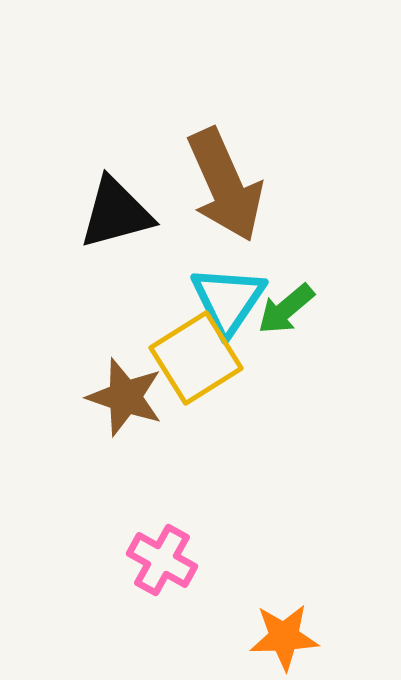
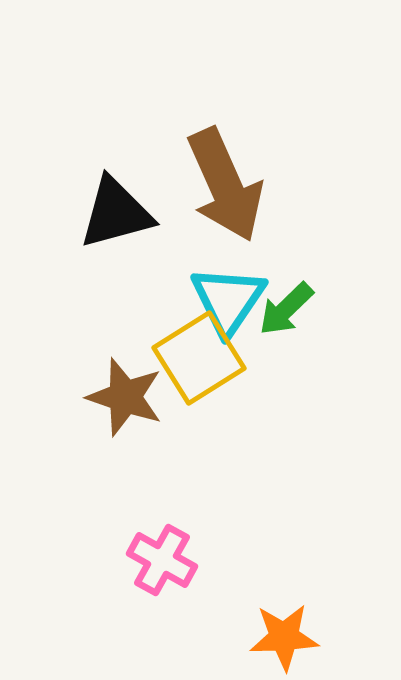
green arrow: rotated 4 degrees counterclockwise
yellow square: moved 3 px right
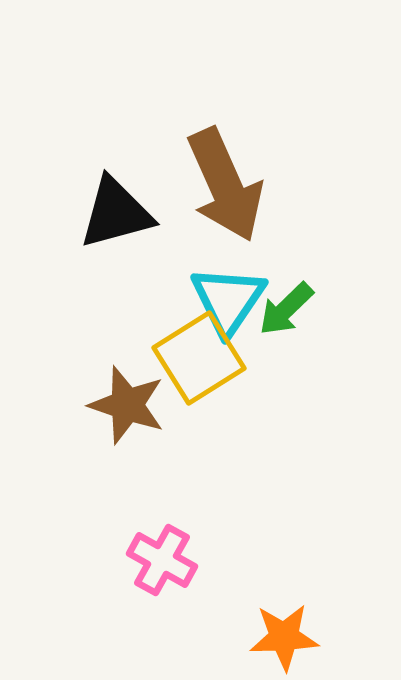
brown star: moved 2 px right, 8 px down
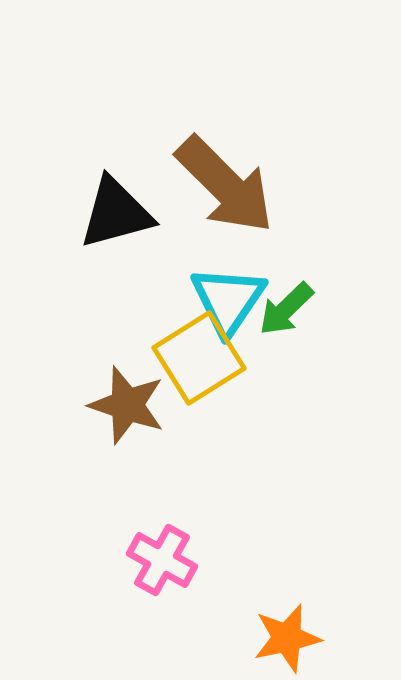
brown arrow: rotated 21 degrees counterclockwise
orange star: moved 3 px right, 1 px down; rotated 10 degrees counterclockwise
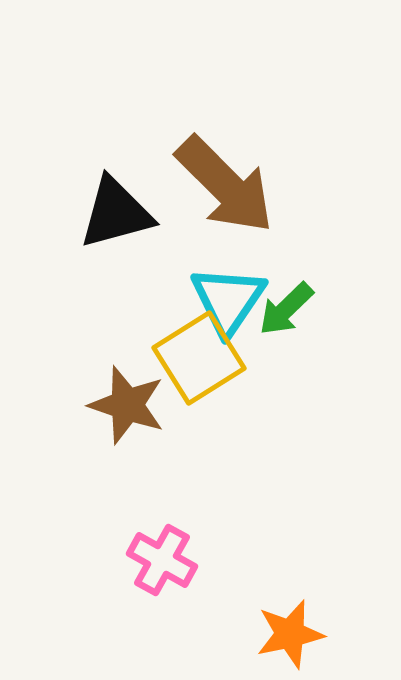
orange star: moved 3 px right, 4 px up
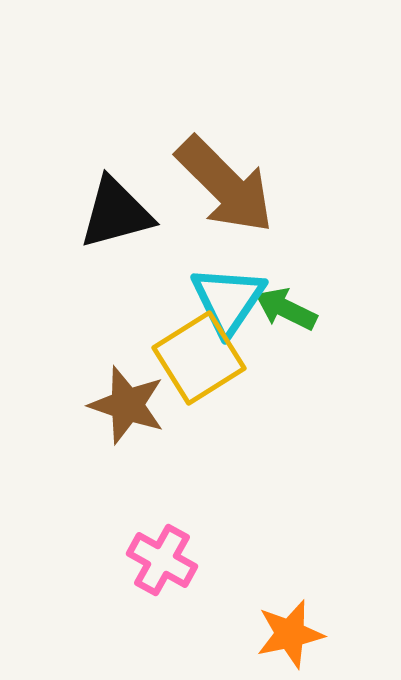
green arrow: rotated 70 degrees clockwise
